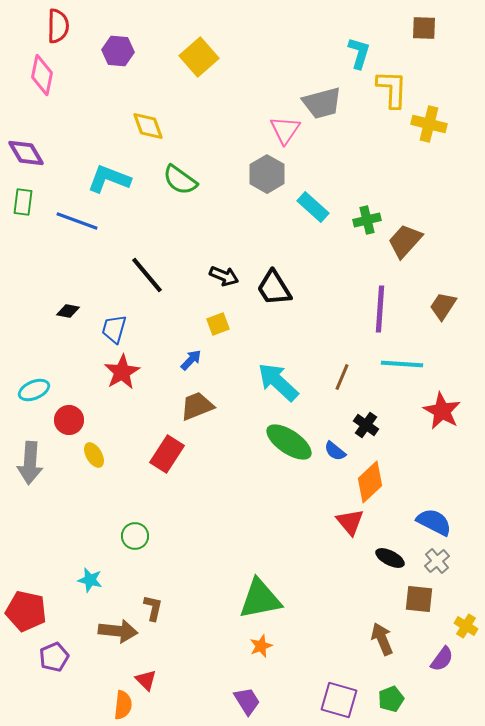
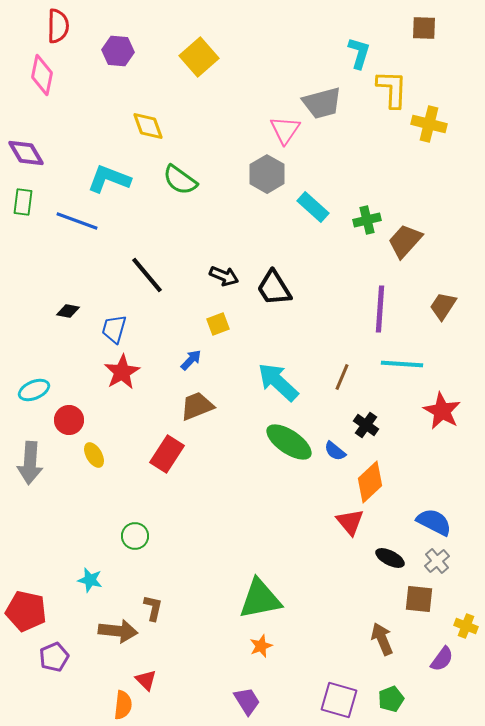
yellow cross at (466, 626): rotated 10 degrees counterclockwise
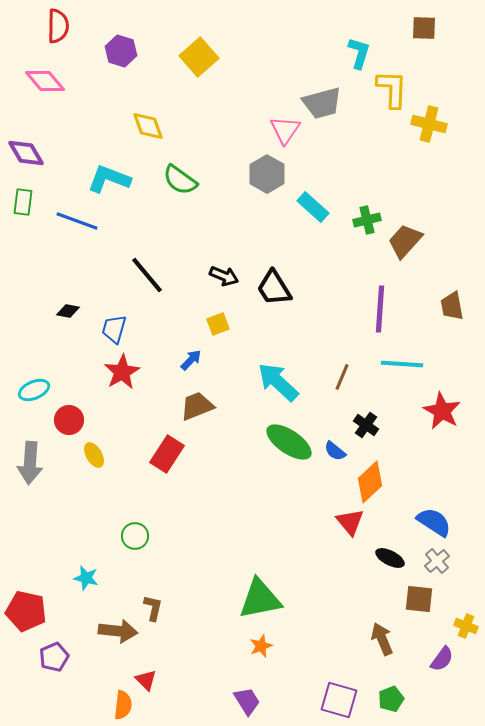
purple hexagon at (118, 51): moved 3 px right; rotated 12 degrees clockwise
pink diamond at (42, 75): moved 3 px right, 6 px down; rotated 51 degrees counterclockwise
brown trapezoid at (443, 306): moved 9 px right; rotated 44 degrees counterclockwise
blue semicircle at (434, 522): rotated 6 degrees clockwise
cyan star at (90, 580): moved 4 px left, 2 px up
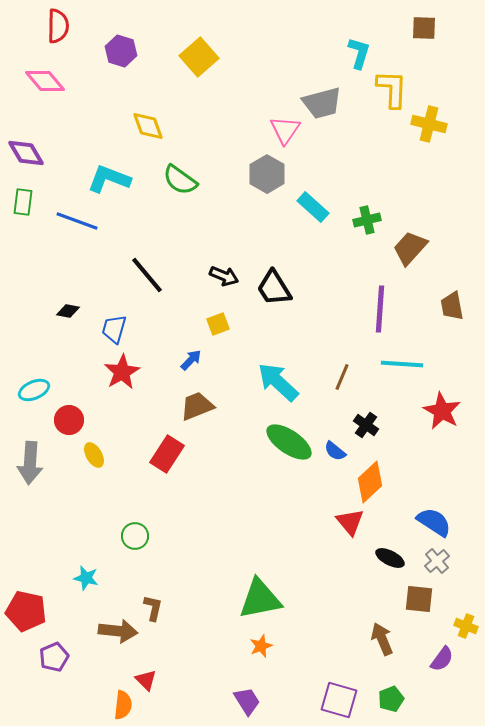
brown trapezoid at (405, 241): moved 5 px right, 7 px down
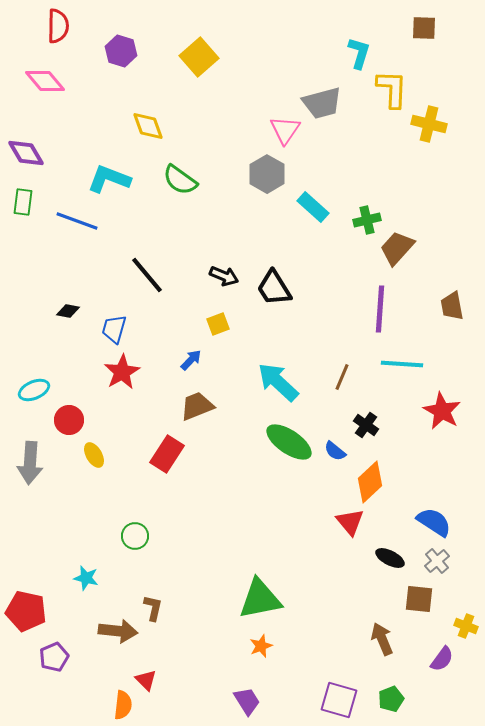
brown trapezoid at (410, 248): moved 13 px left
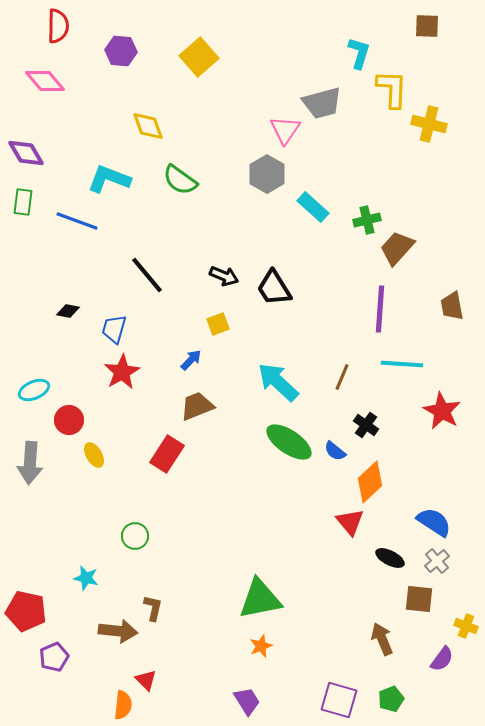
brown square at (424, 28): moved 3 px right, 2 px up
purple hexagon at (121, 51): rotated 12 degrees counterclockwise
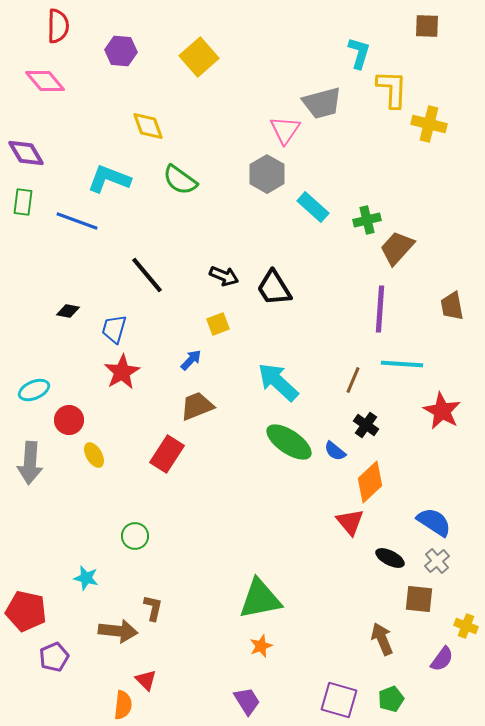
brown line at (342, 377): moved 11 px right, 3 px down
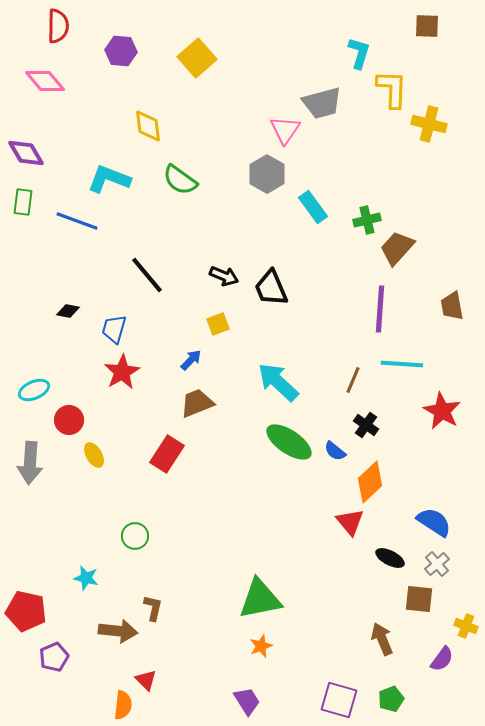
yellow square at (199, 57): moved 2 px left, 1 px down
yellow diamond at (148, 126): rotated 12 degrees clockwise
cyan rectangle at (313, 207): rotated 12 degrees clockwise
black trapezoid at (274, 288): moved 3 px left; rotated 9 degrees clockwise
brown trapezoid at (197, 406): moved 3 px up
gray cross at (437, 561): moved 3 px down
